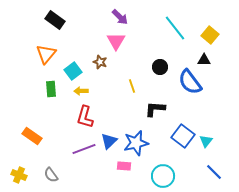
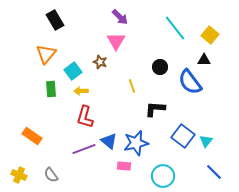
black rectangle: rotated 24 degrees clockwise
blue triangle: rotated 36 degrees counterclockwise
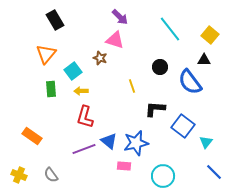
cyan line: moved 5 px left, 1 px down
pink triangle: moved 1 px left, 1 px up; rotated 42 degrees counterclockwise
brown star: moved 4 px up
blue square: moved 10 px up
cyan triangle: moved 1 px down
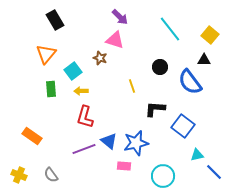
cyan triangle: moved 9 px left, 13 px down; rotated 40 degrees clockwise
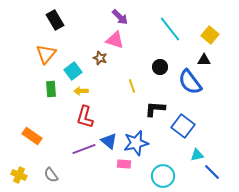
pink rectangle: moved 2 px up
blue line: moved 2 px left
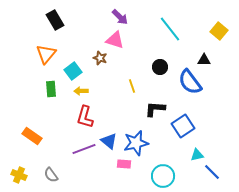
yellow square: moved 9 px right, 4 px up
blue square: rotated 20 degrees clockwise
